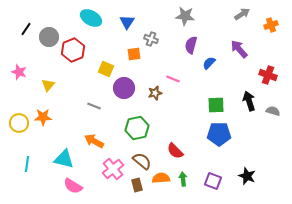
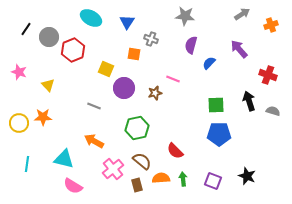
orange square: rotated 16 degrees clockwise
yellow triangle: rotated 24 degrees counterclockwise
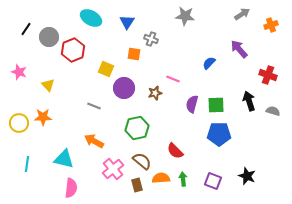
purple semicircle: moved 1 px right, 59 px down
pink semicircle: moved 2 px left, 2 px down; rotated 114 degrees counterclockwise
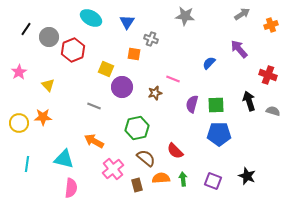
pink star: rotated 21 degrees clockwise
purple circle: moved 2 px left, 1 px up
brown semicircle: moved 4 px right, 3 px up
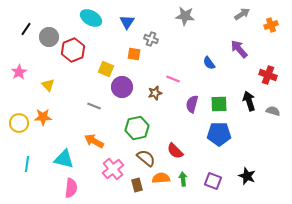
blue semicircle: rotated 80 degrees counterclockwise
green square: moved 3 px right, 1 px up
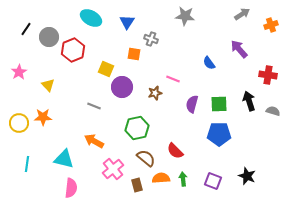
red cross: rotated 12 degrees counterclockwise
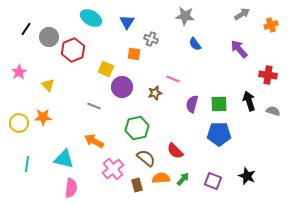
blue semicircle: moved 14 px left, 19 px up
green arrow: rotated 48 degrees clockwise
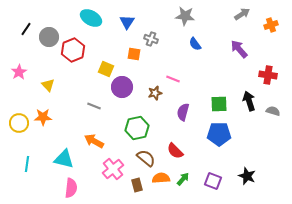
purple semicircle: moved 9 px left, 8 px down
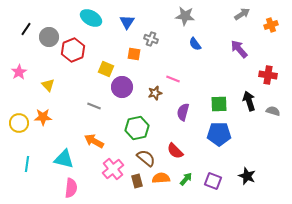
green arrow: moved 3 px right
brown rectangle: moved 4 px up
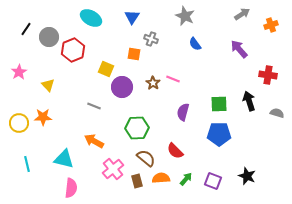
gray star: rotated 18 degrees clockwise
blue triangle: moved 5 px right, 5 px up
brown star: moved 2 px left, 10 px up; rotated 24 degrees counterclockwise
gray semicircle: moved 4 px right, 2 px down
green hexagon: rotated 10 degrees clockwise
cyan line: rotated 21 degrees counterclockwise
